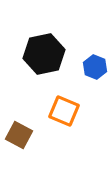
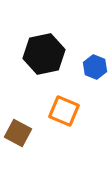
brown square: moved 1 px left, 2 px up
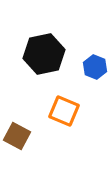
brown square: moved 1 px left, 3 px down
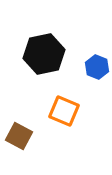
blue hexagon: moved 2 px right
brown square: moved 2 px right
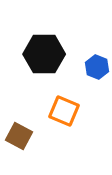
black hexagon: rotated 12 degrees clockwise
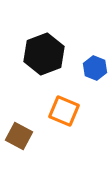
black hexagon: rotated 21 degrees counterclockwise
blue hexagon: moved 2 px left, 1 px down
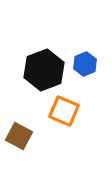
black hexagon: moved 16 px down
blue hexagon: moved 10 px left, 4 px up; rotated 15 degrees clockwise
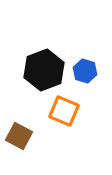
blue hexagon: moved 7 px down; rotated 20 degrees counterclockwise
